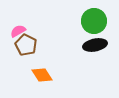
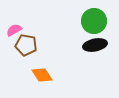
pink semicircle: moved 4 px left, 1 px up
brown pentagon: rotated 15 degrees counterclockwise
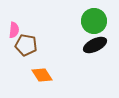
pink semicircle: rotated 126 degrees clockwise
black ellipse: rotated 15 degrees counterclockwise
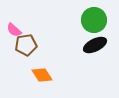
green circle: moved 1 px up
pink semicircle: rotated 126 degrees clockwise
brown pentagon: rotated 20 degrees counterclockwise
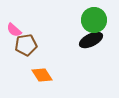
black ellipse: moved 4 px left, 5 px up
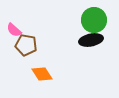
black ellipse: rotated 15 degrees clockwise
brown pentagon: rotated 20 degrees clockwise
orange diamond: moved 1 px up
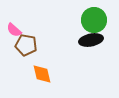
orange diamond: rotated 20 degrees clockwise
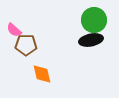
brown pentagon: rotated 10 degrees counterclockwise
